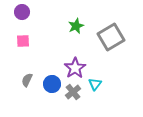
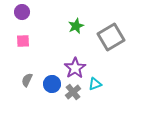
cyan triangle: rotated 32 degrees clockwise
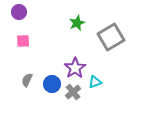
purple circle: moved 3 px left
green star: moved 1 px right, 3 px up
cyan triangle: moved 2 px up
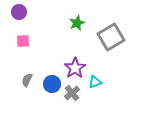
gray cross: moved 1 px left, 1 px down
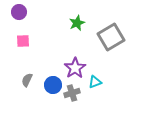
blue circle: moved 1 px right, 1 px down
gray cross: rotated 21 degrees clockwise
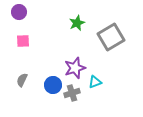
purple star: rotated 15 degrees clockwise
gray semicircle: moved 5 px left
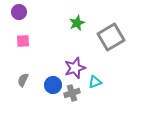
gray semicircle: moved 1 px right
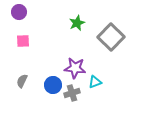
gray square: rotated 16 degrees counterclockwise
purple star: rotated 25 degrees clockwise
gray semicircle: moved 1 px left, 1 px down
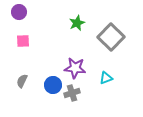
cyan triangle: moved 11 px right, 4 px up
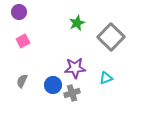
pink square: rotated 24 degrees counterclockwise
purple star: rotated 10 degrees counterclockwise
